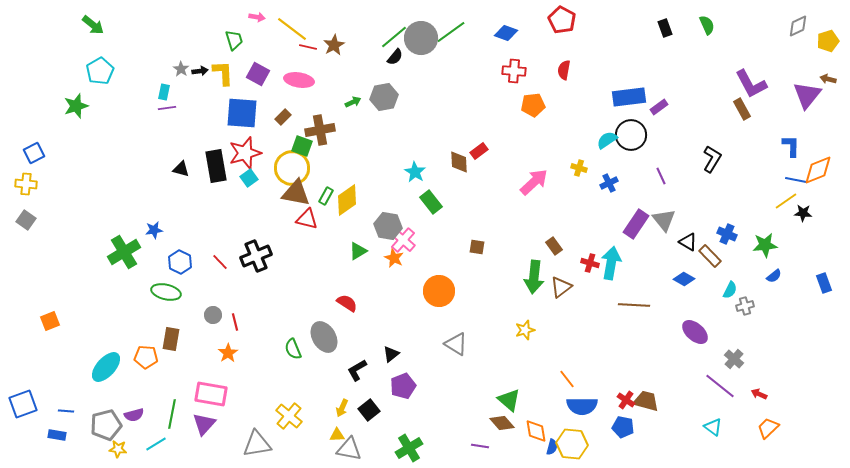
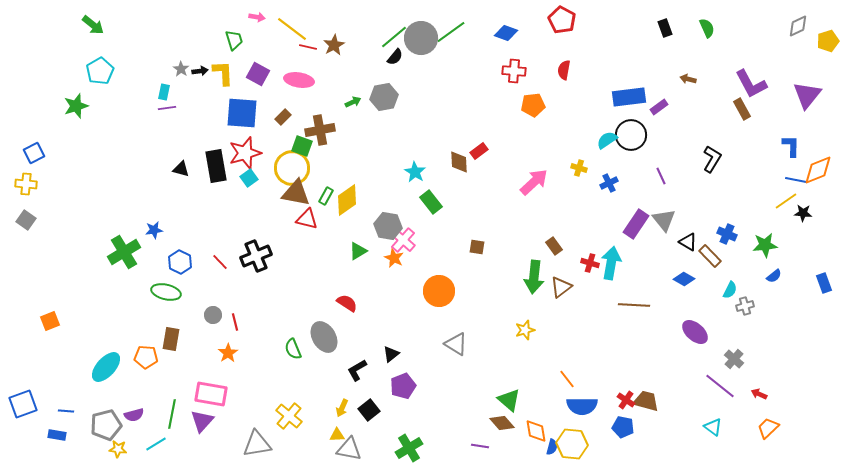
green semicircle at (707, 25): moved 3 px down
brown arrow at (828, 79): moved 140 px left
purple triangle at (204, 424): moved 2 px left, 3 px up
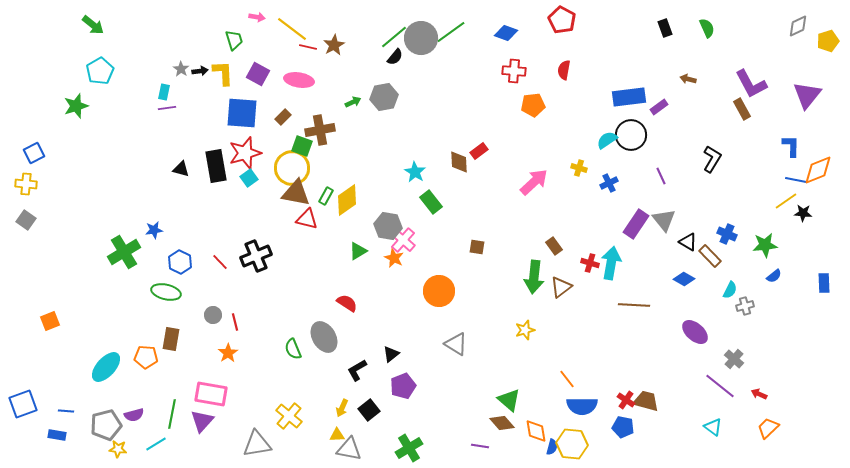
blue rectangle at (824, 283): rotated 18 degrees clockwise
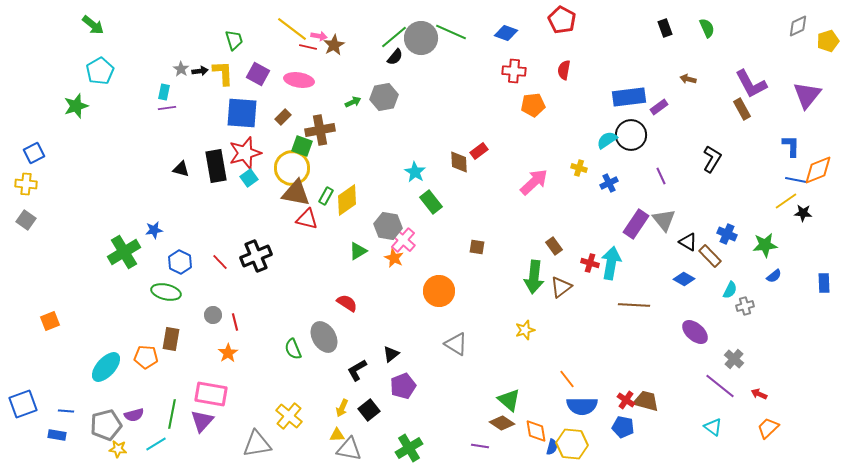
pink arrow at (257, 17): moved 62 px right, 19 px down
green line at (451, 32): rotated 60 degrees clockwise
brown diamond at (502, 423): rotated 15 degrees counterclockwise
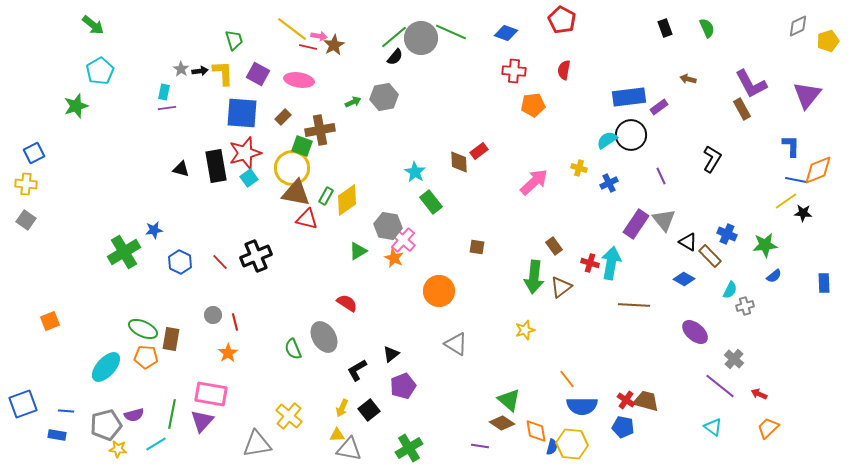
green ellipse at (166, 292): moved 23 px left, 37 px down; rotated 12 degrees clockwise
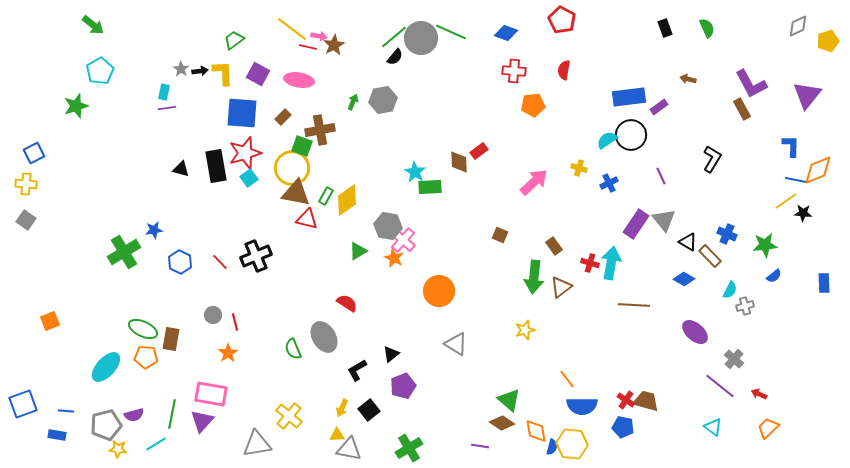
green trapezoid at (234, 40): rotated 110 degrees counterclockwise
gray hexagon at (384, 97): moved 1 px left, 3 px down
green arrow at (353, 102): rotated 42 degrees counterclockwise
green rectangle at (431, 202): moved 1 px left, 15 px up; rotated 55 degrees counterclockwise
brown square at (477, 247): moved 23 px right, 12 px up; rotated 14 degrees clockwise
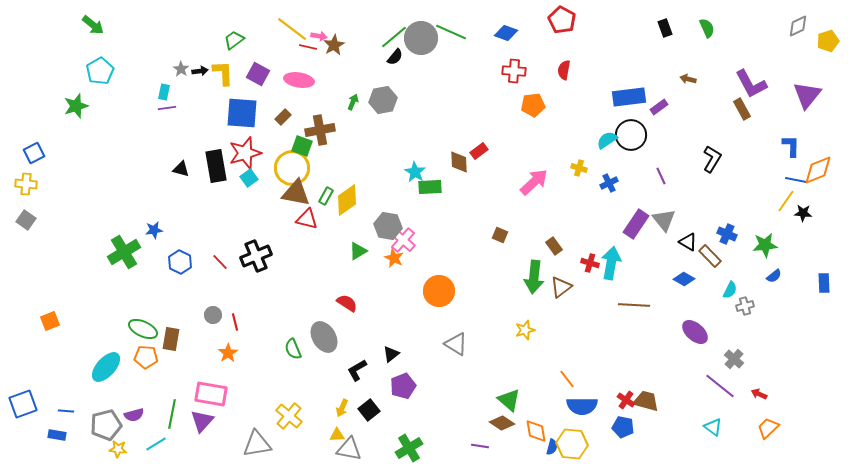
yellow line at (786, 201): rotated 20 degrees counterclockwise
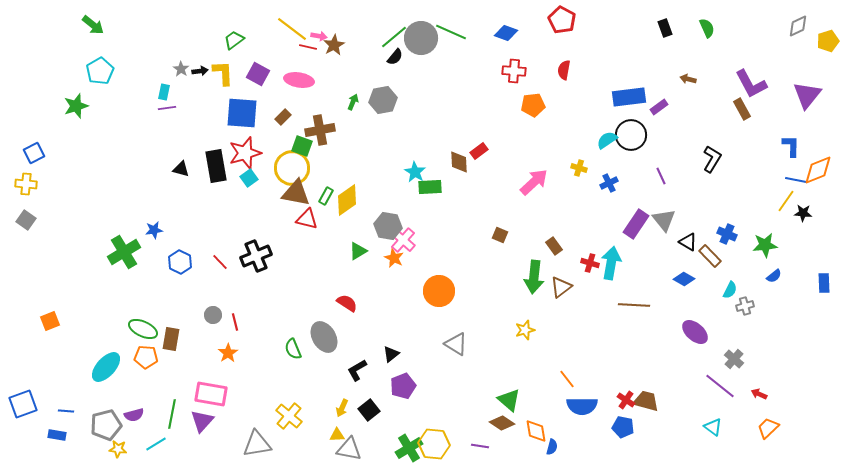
yellow hexagon at (572, 444): moved 138 px left
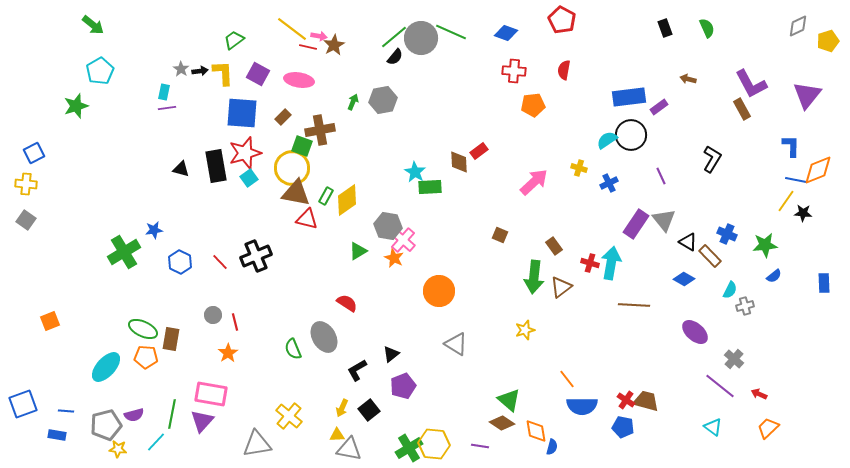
cyan line at (156, 444): moved 2 px up; rotated 15 degrees counterclockwise
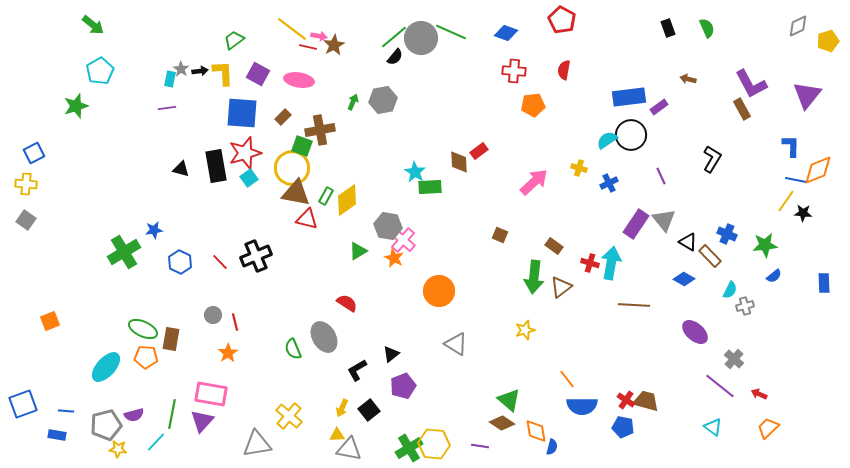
black rectangle at (665, 28): moved 3 px right
cyan rectangle at (164, 92): moved 6 px right, 13 px up
brown rectangle at (554, 246): rotated 18 degrees counterclockwise
